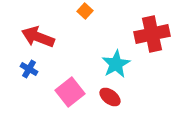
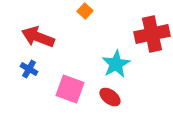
pink square: moved 3 px up; rotated 32 degrees counterclockwise
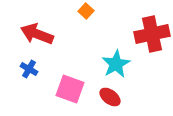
orange square: moved 1 px right
red arrow: moved 1 px left, 3 px up
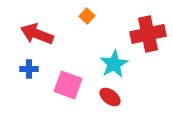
orange square: moved 1 px right, 5 px down
red cross: moved 4 px left
cyan star: moved 2 px left
blue cross: rotated 30 degrees counterclockwise
pink square: moved 2 px left, 4 px up
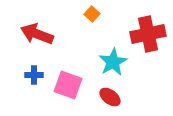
orange square: moved 5 px right, 2 px up
cyan star: moved 1 px left, 2 px up
blue cross: moved 5 px right, 6 px down
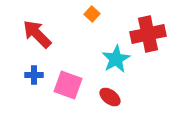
red arrow: rotated 24 degrees clockwise
cyan star: moved 3 px right, 3 px up
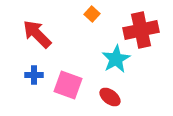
red cross: moved 7 px left, 4 px up
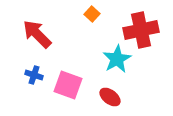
cyan star: moved 1 px right
blue cross: rotated 18 degrees clockwise
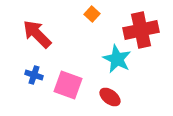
cyan star: rotated 16 degrees counterclockwise
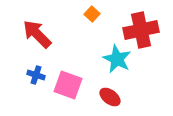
blue cross: moved 2 px right
